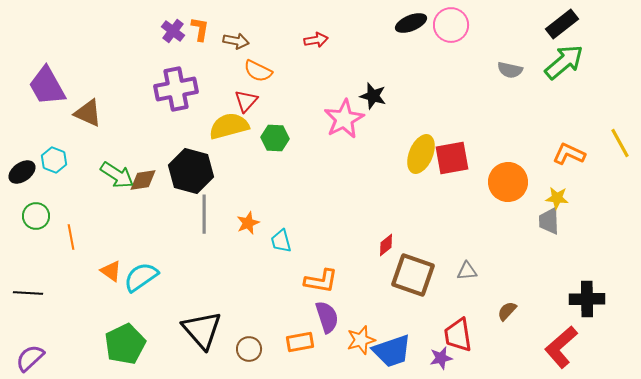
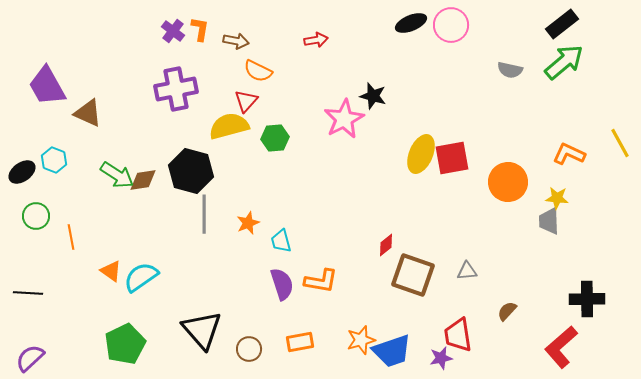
green hexagon at (275, 138): rotated 8 degrees counterclockwise
purple semicircle at (327, 317): moved 45 px left, 33 px up
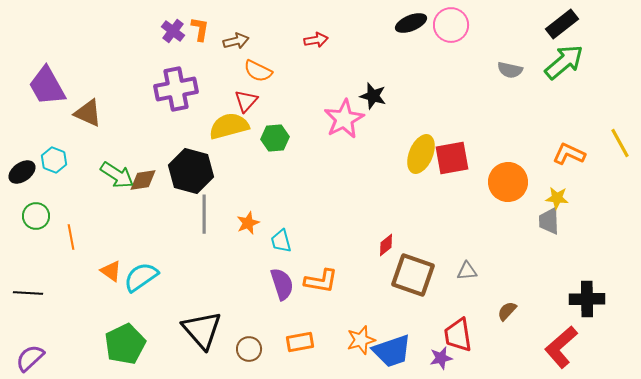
brown arrow at (236, 41): rotated 25 degrees counterclockwise
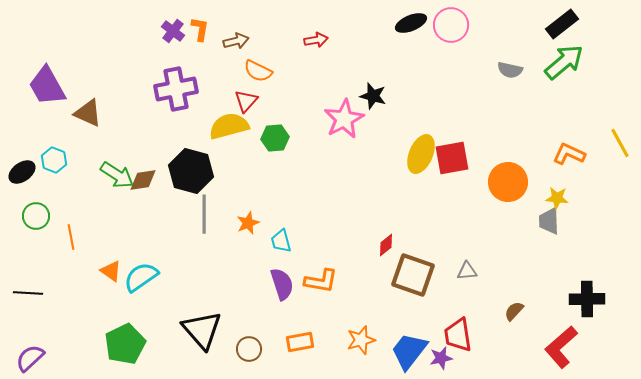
brown semicircle at (507, 311): moved 7 px right
blue trapezoid at (392, 351): moved 17 px right; rotated 147 degrees clockwise
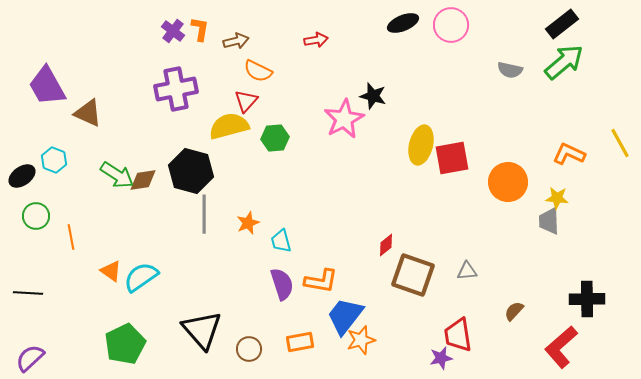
black ellipse at (411, 23): moved 8 px left
yellow ellipse at (421, 154): moved 9 px up; rotated 9 degrees counterclockwise
black ellipse at (22, 172): moved 4 px down
blue trapezoid at (409, 351): moved 64 px left, 35 px up
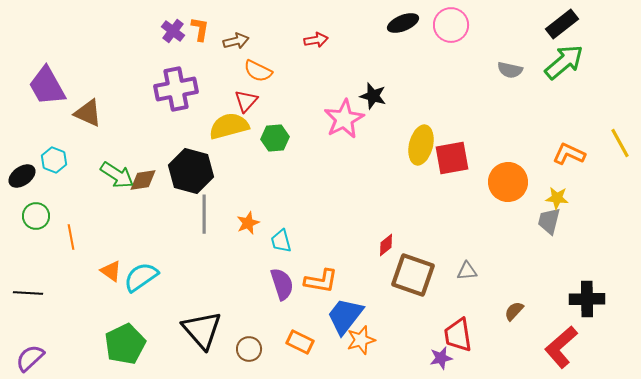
gray trapezoid at (549, 221): rotated 16 degrees clockwise
orange rectangle at (300, 342): rotated 36 degrees clockwise
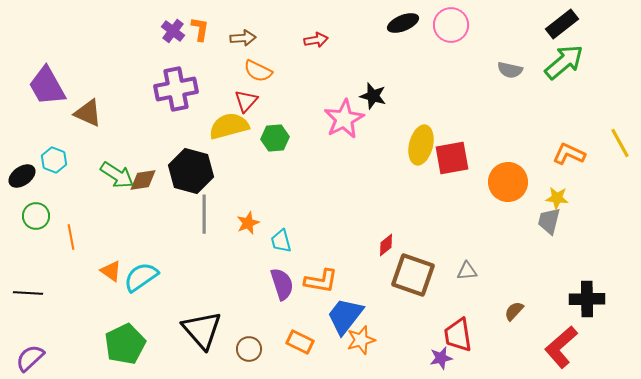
brown arrow at (236, 41): moved 7 px right, 3 px up; rotated 10 degrees clockwise
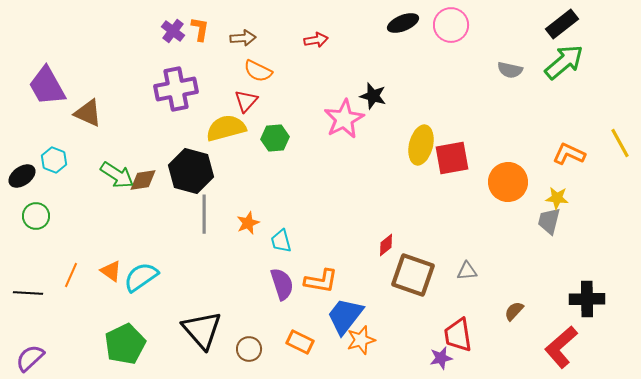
yellow semicircle at (229, 126): moved 3 px left, 2 px down
orange line at (71, 237): moved 38 px down; rotated 35 degrees clockwise
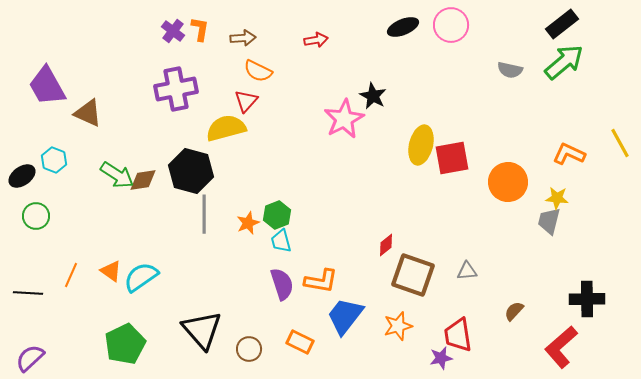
black ellipse at (403, 23): moved 4 px down
black star at (373, 96): rotated 12 degrees clockwise
green hexagon at (275, 138): moved 2 px right, 77 px down; rotated 16 degrees counterclockwise
orange star at (361, 340): moved 37 px right, 14 px up
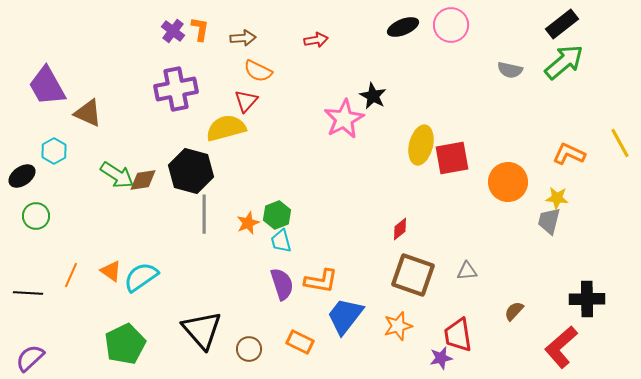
cyan hexagon at (54, 160): moved 9 px up; rotated 10 degrees clockwise
red diamond at (386, 245): moved 14 px right, 16 px up
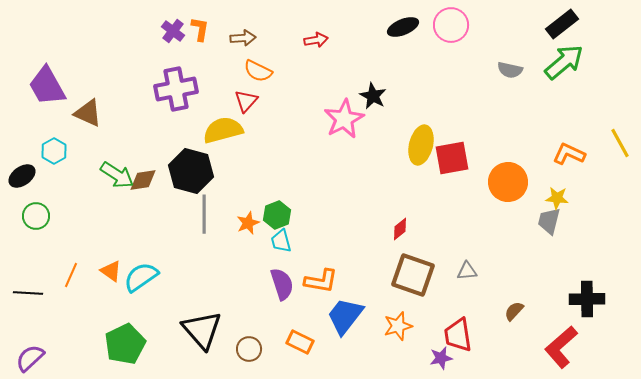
yellow semicircle at (226, 128): moved 3 px left, 2 px down
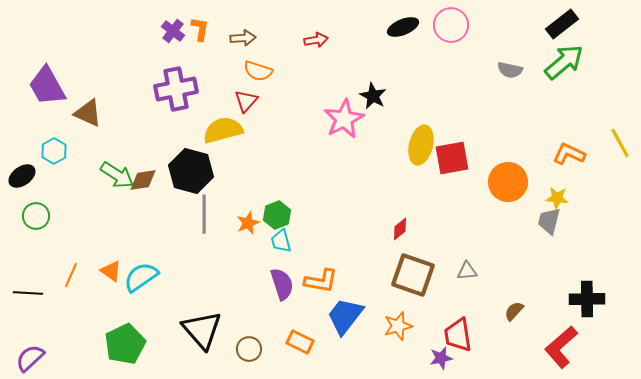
orange semicircle at (258, 71): rotated 8 degrees counterclockwise
